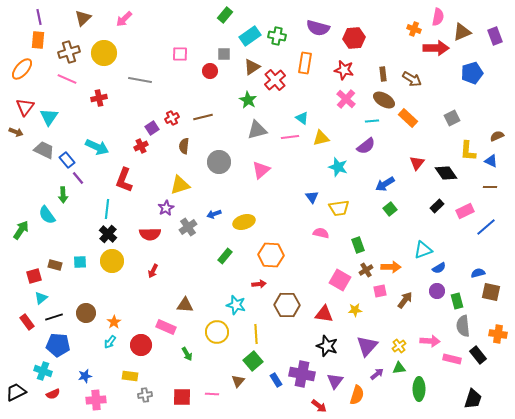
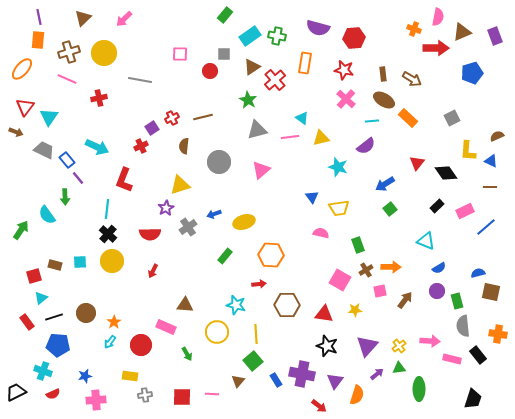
green arrow at (63, 195): moved 2 px right, 2 px down
cyan triangle at (423, 250): moved 3 px right, 9 px up; rotated 42 degrees clockwise
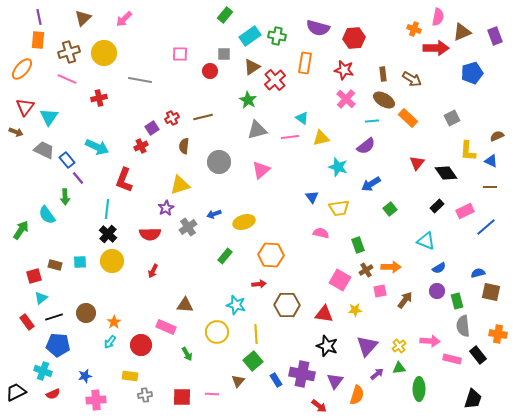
blue arrow at (385, 184): moved 14 px left
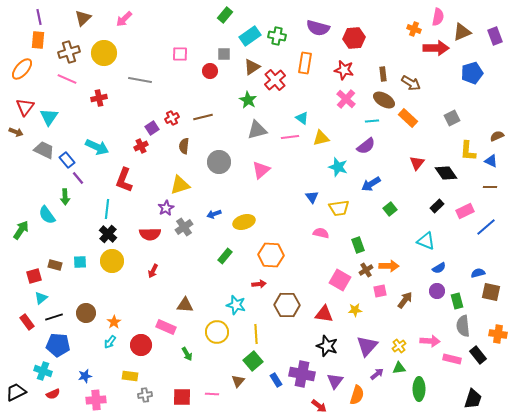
brown arrow at (412, 79): moved 1 px left, 4 px down
gray cross at (188, 227): moved 4 px left
orange arrow at (391, 267): moved 2 px left, 1 px up
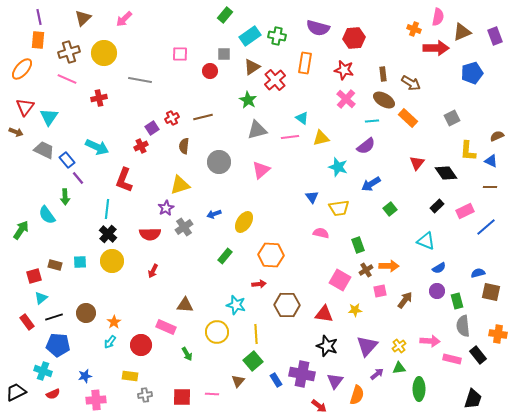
yellow ellipse at (244, 222): rotated 40 degrees counterclockwise
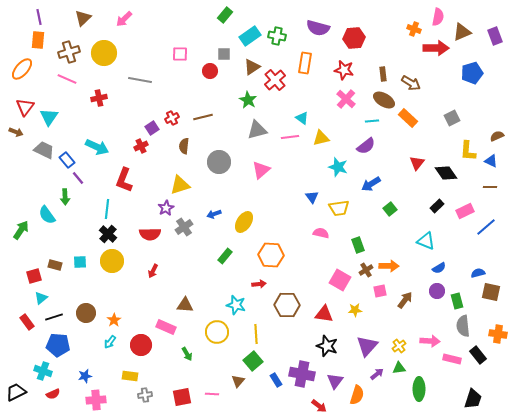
orange star at (114, 322): moved 2 px up
red square at (182, 397): rotated 12 degrees counterclockwise
